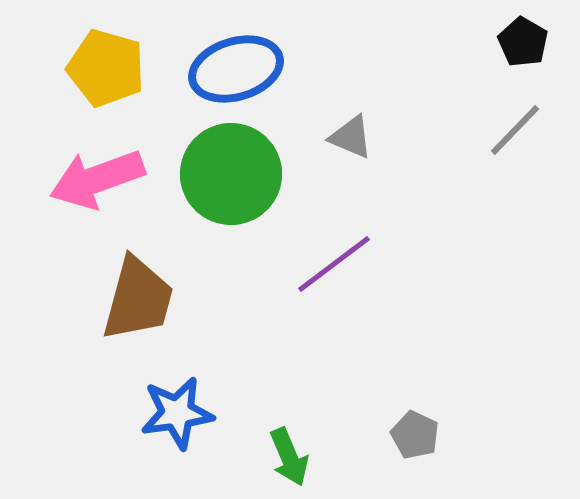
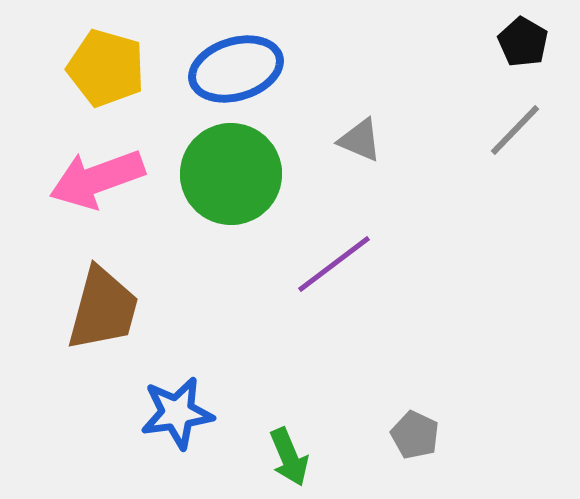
gray triangle: moved 9 px right, 3 px down
brown trapezoid: moved 35 px left, 10 px down
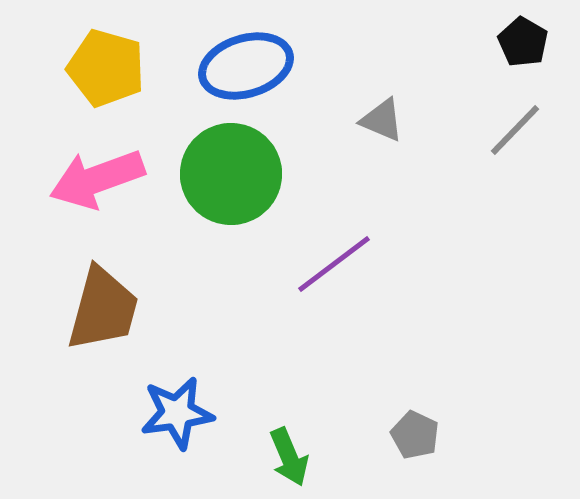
blue ellipse: moved 10 px right, 3 px up
gray triangle: moved 22 px right, 20 px up
